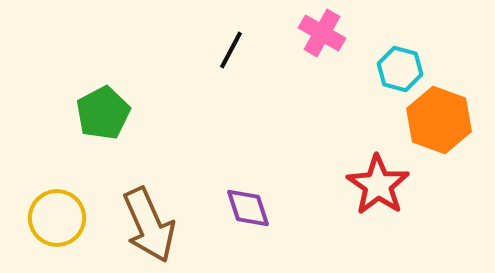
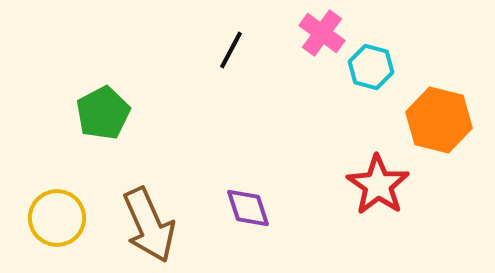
pink cross: rotated 6 degrees clockwise
cyan hexagon: moved 29 px left, 2 px up
orange hexagon: rotated 6 degrees counterclockwise
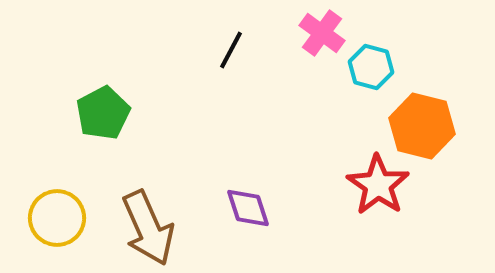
orange hexagon: moved 17 px left, 6 px down
brown arrow: moved 1 px left, 3 px down
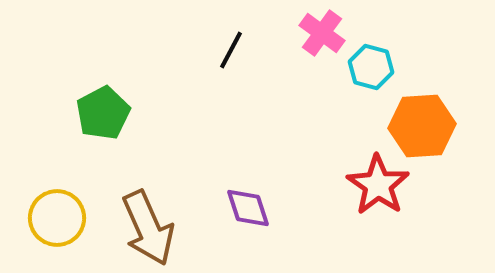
orange hexagon: rotated 18 degrees counterclockwise
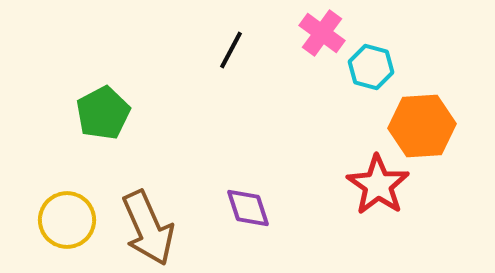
yellow circle: moved 10 px right, 2 px down
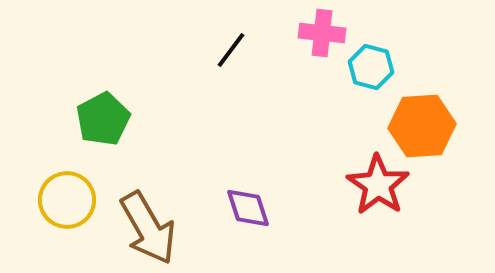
pink cross: rotated 30 degrees counterclockwise
black line: rotated 9 degrees clockwise
green pentagon: moved 6 px down
yellow circle: moved 20 px up
brown arrow: rotated 6 degrees counterclockwise
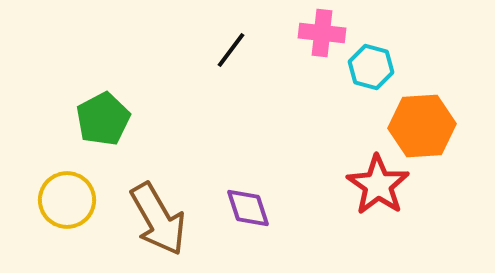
brown arrow: moved 10 px right, 9 px up
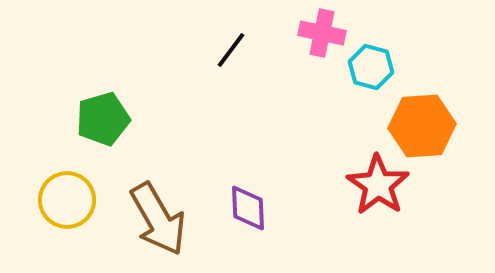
pink cross: rotated 6 degrees clockwise
green pentagon: rotated 12 degrees clockwise
purple diamond: rotated 15 degrees clockwise
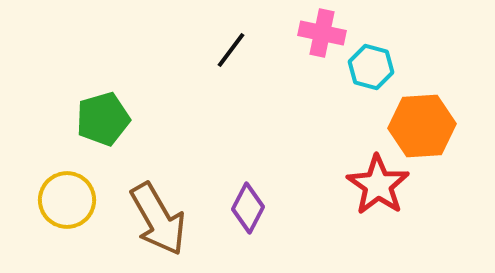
purple diamond: rotated 30 degrees clockwise
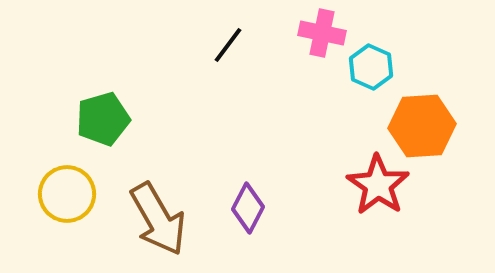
black line: moved 3 px left, 5 px up
cyan hexagon: rotated 9 degrees clockwise
yellow circle: moved 6 px up
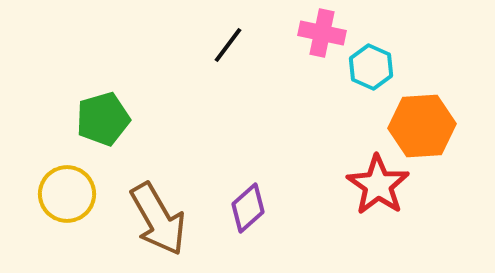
purple diamond: rotated 21 degrees clockwise
